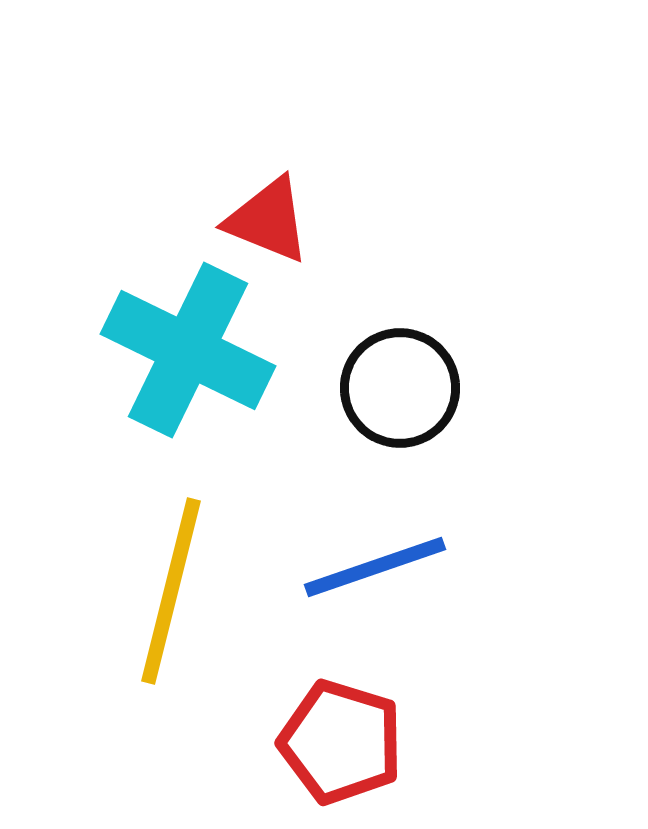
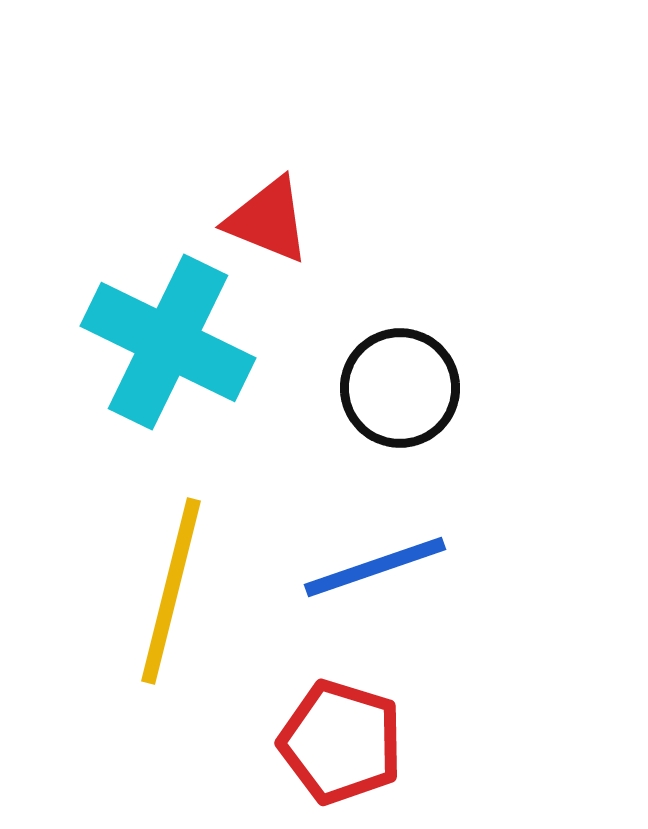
cyan cross: moved 20 px left, 8 px up
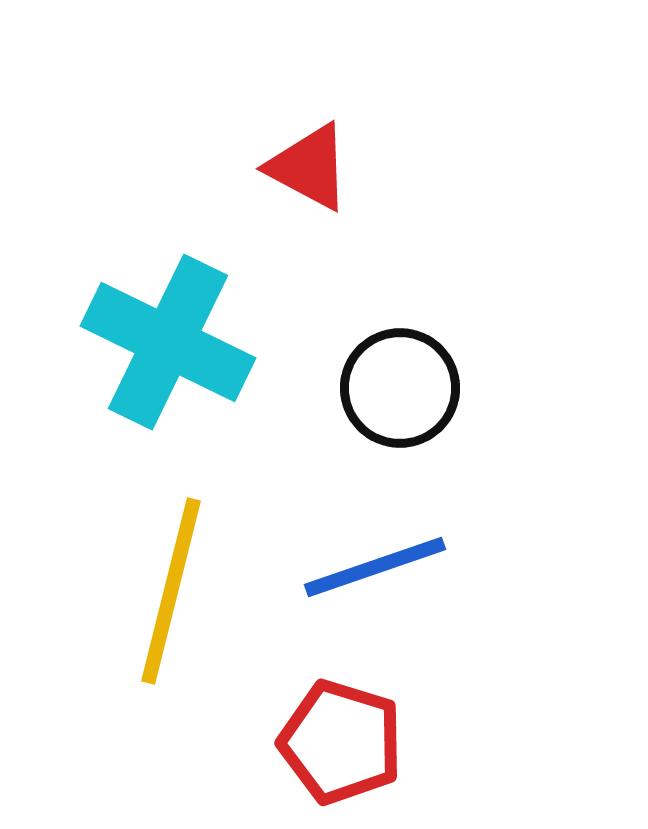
red triangle: moved 41 px right, 53 px up; rotated 6 degrees clockwise
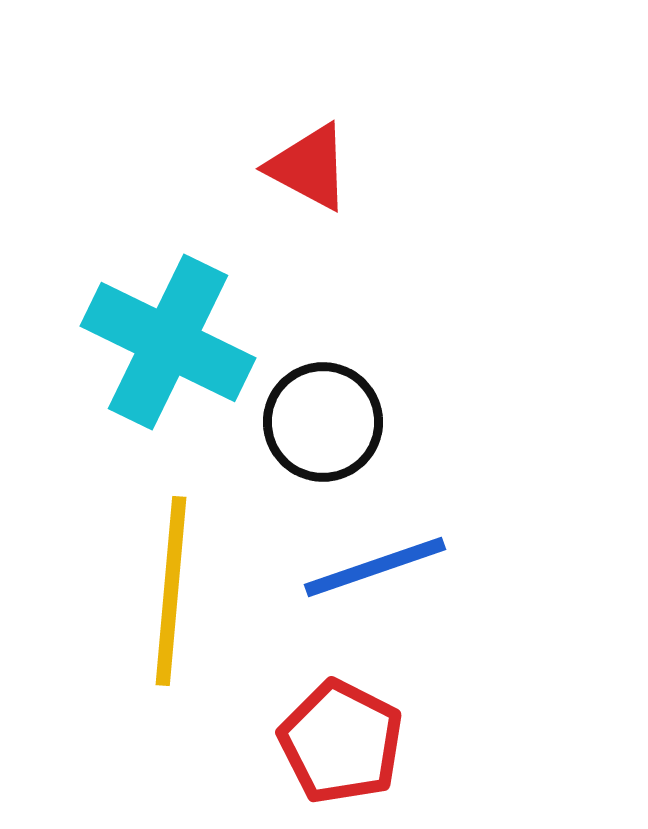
black circle: moved 77 px left, 34 px down
yellow line: rotated 9 degrees counterclockwise
red pentagon: rotated 10 degrees clockwise
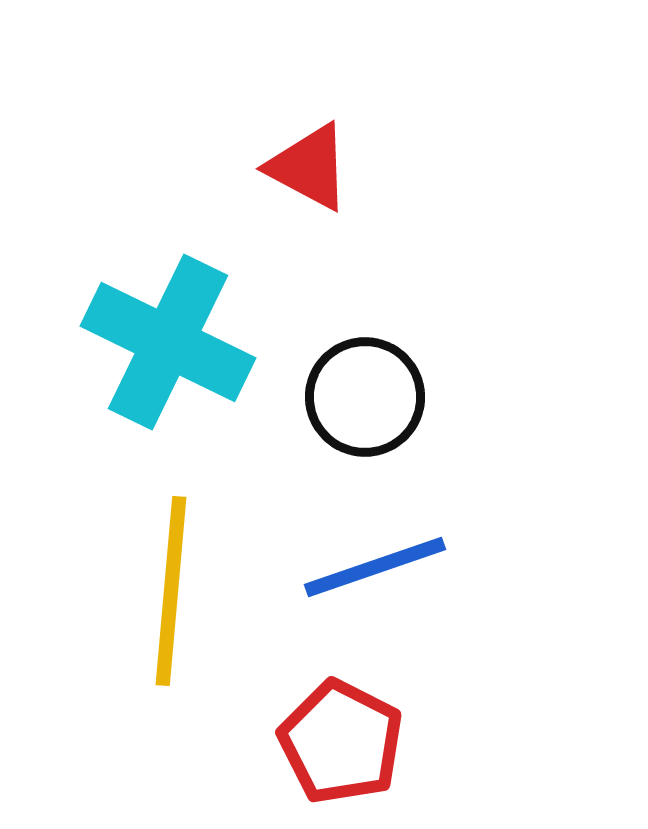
black circle: moved 42 px right, 25 px up
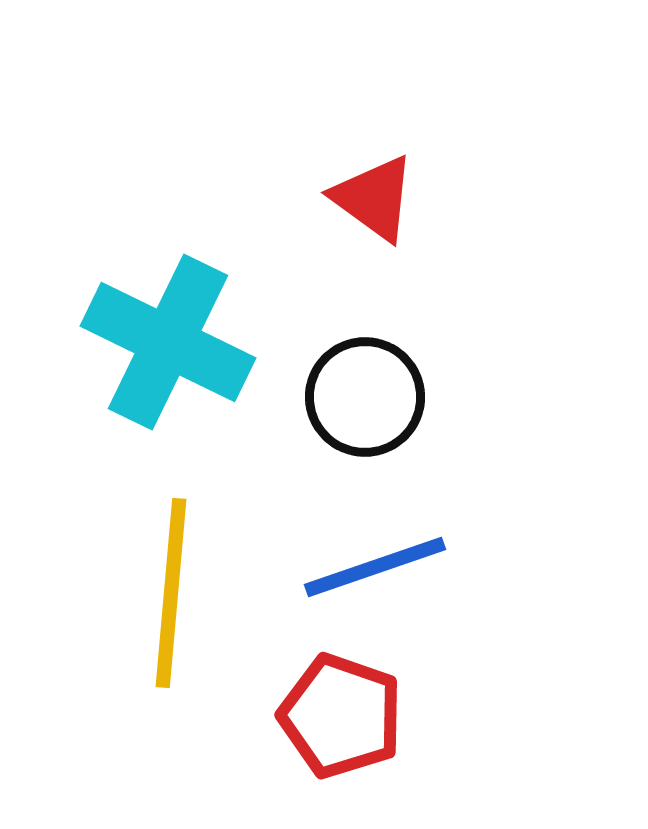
red triangle: moved 65 px right, 31 px down; rotated 8 degrees clockwise
yellow line: moved 2 px down
red pentagon: moved 26 px up; rotated 8 degrees counterclockwise
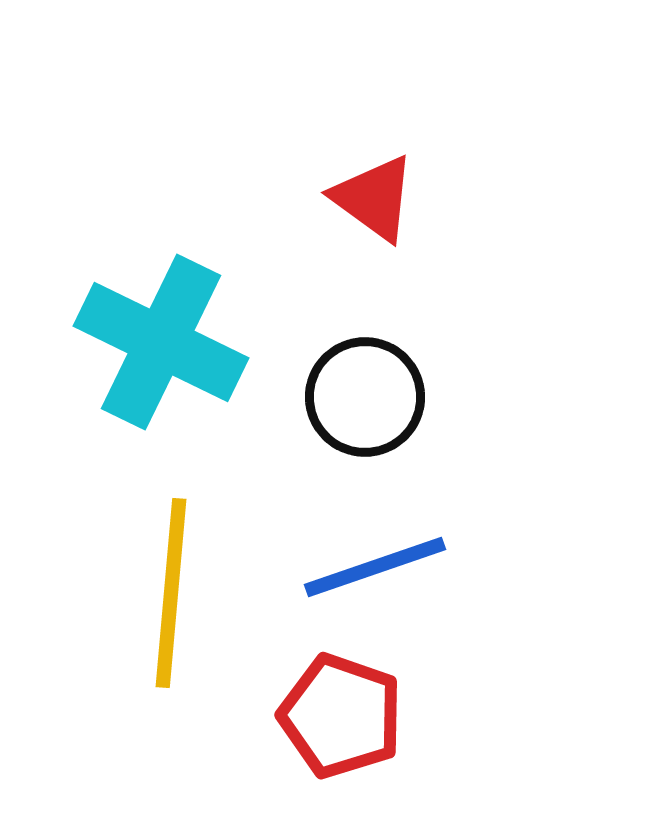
cyan cross: moved 7 px left
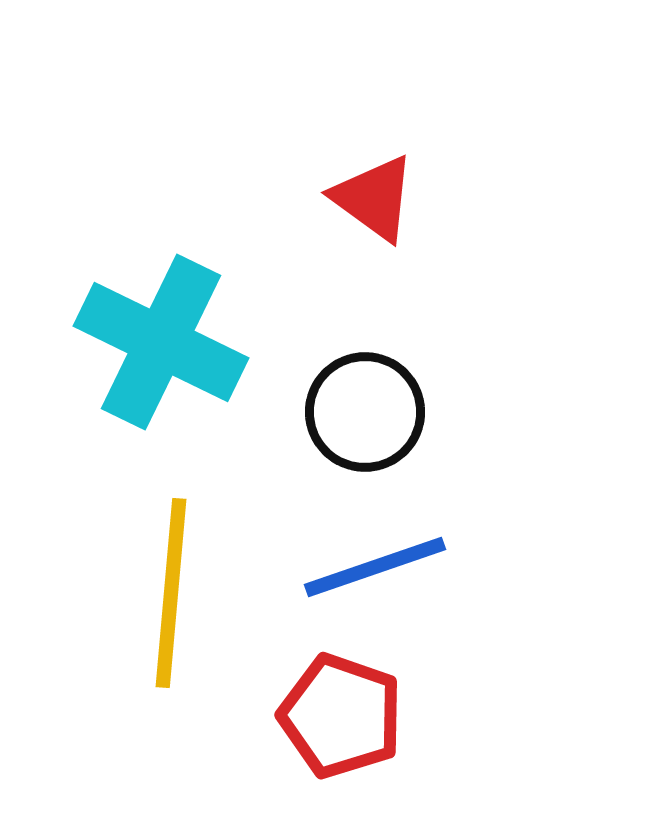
black circle: moved 15 px down
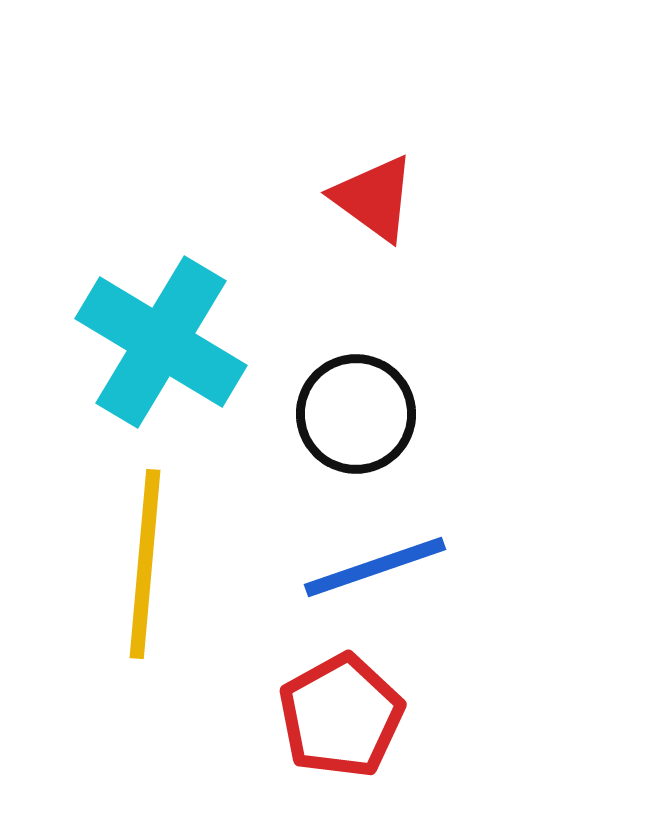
cyan cross: rotated 5 degrees clockwise
black circle: moved 9 px left, 2 px down
yellow line: moved 26 px left, 29 px up
red pentagon: rotated 24 degrees clockwise
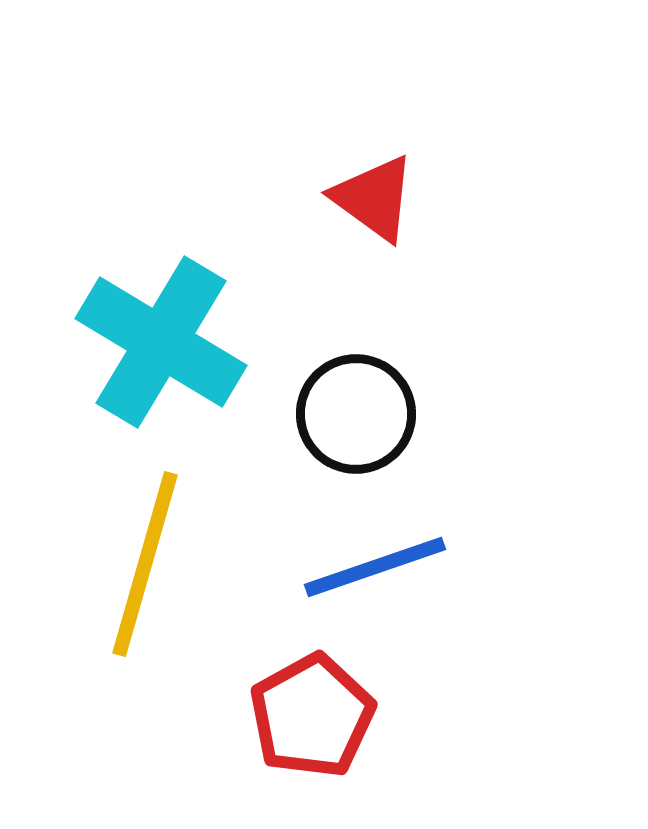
yellow line: rotated 11 degrees clockwise
red pentagon: moved 29 px left
